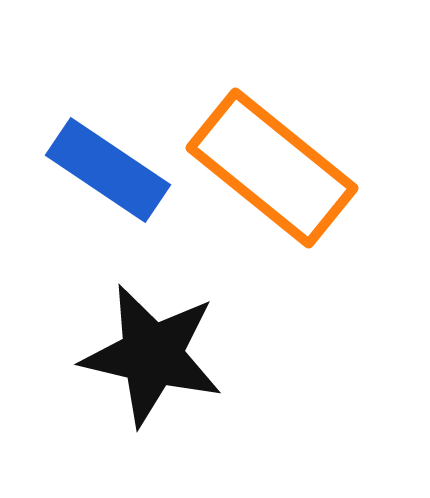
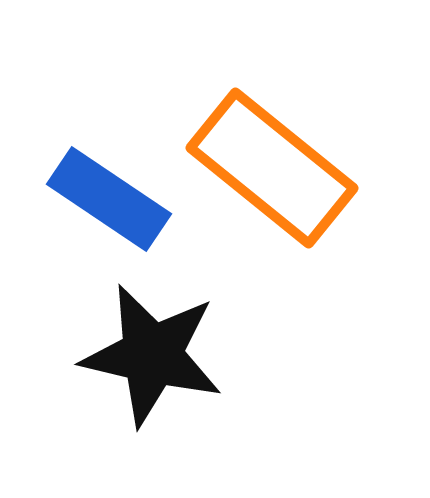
blue rectangle: moved 1 px right, 29 px down
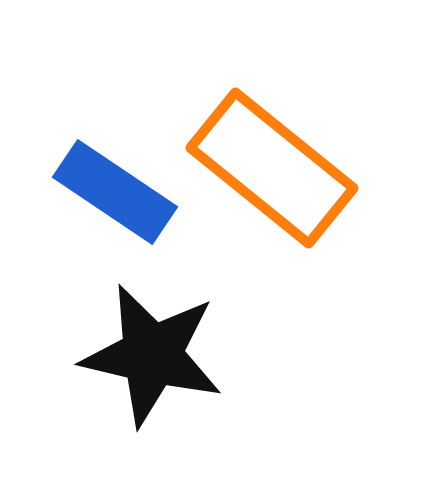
blue rectangle: moved 6 px right, 7 px up
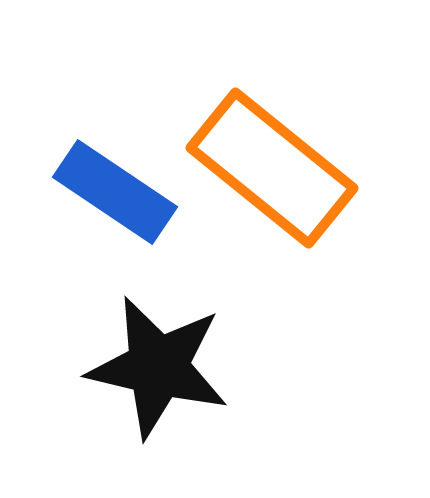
black star: moved 6 px right, 12 px down
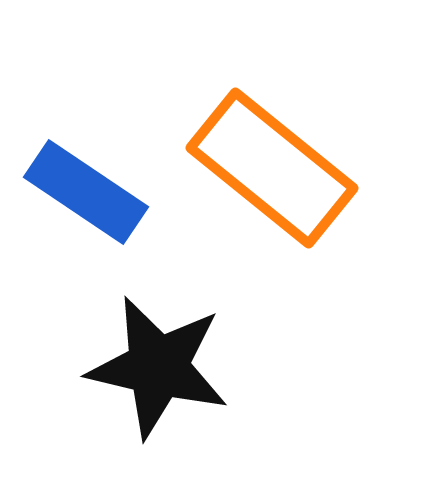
blue rectangle: moved 29 px left
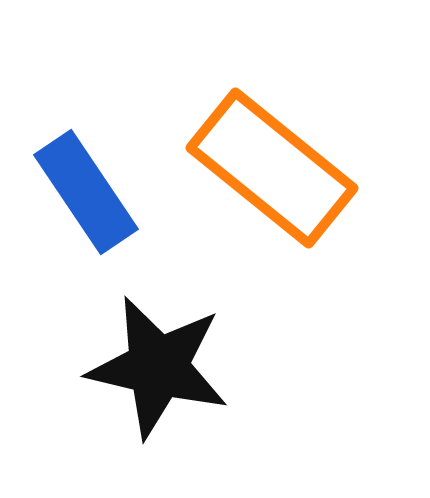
blue rectangle: rotated 22 degrees clockwise
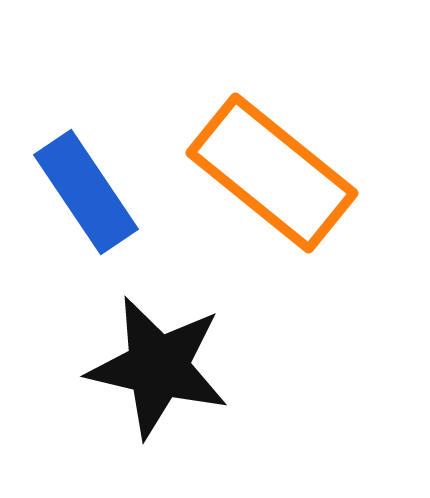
orange rectangle: moved 5 px down
